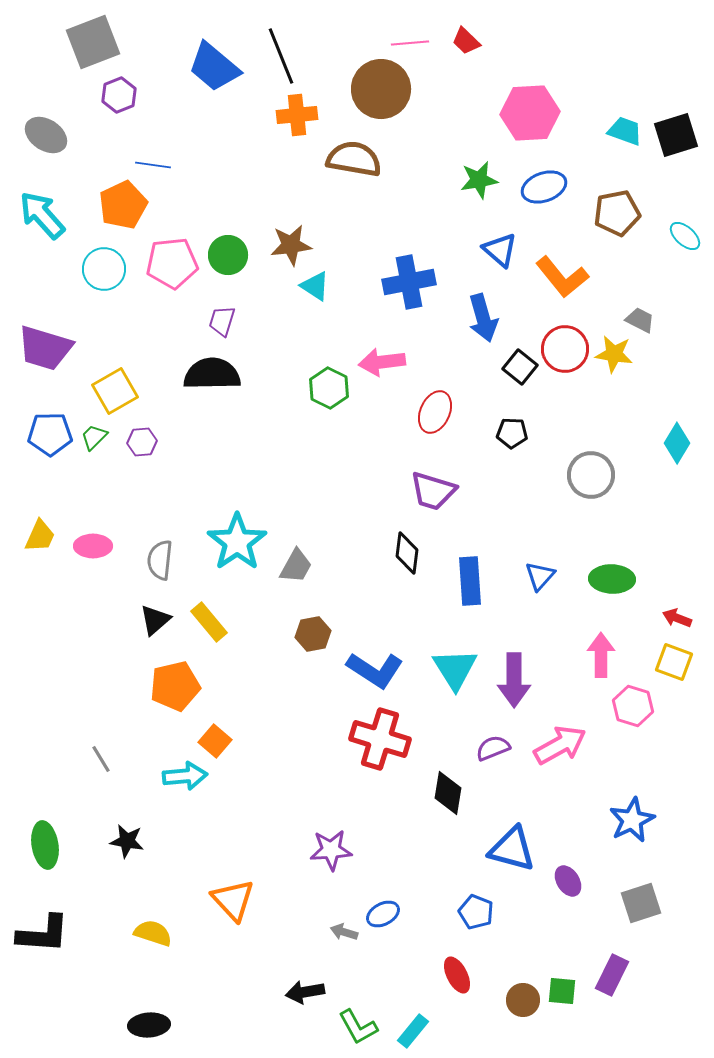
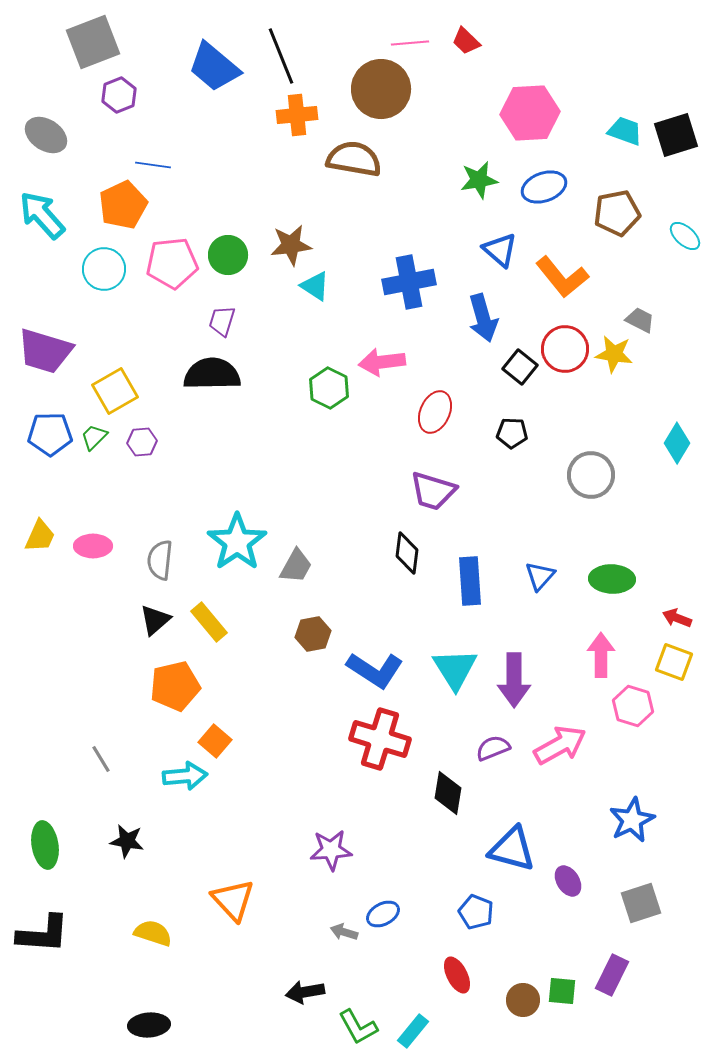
purple trapezoid at (45, 348): moved 3 px down
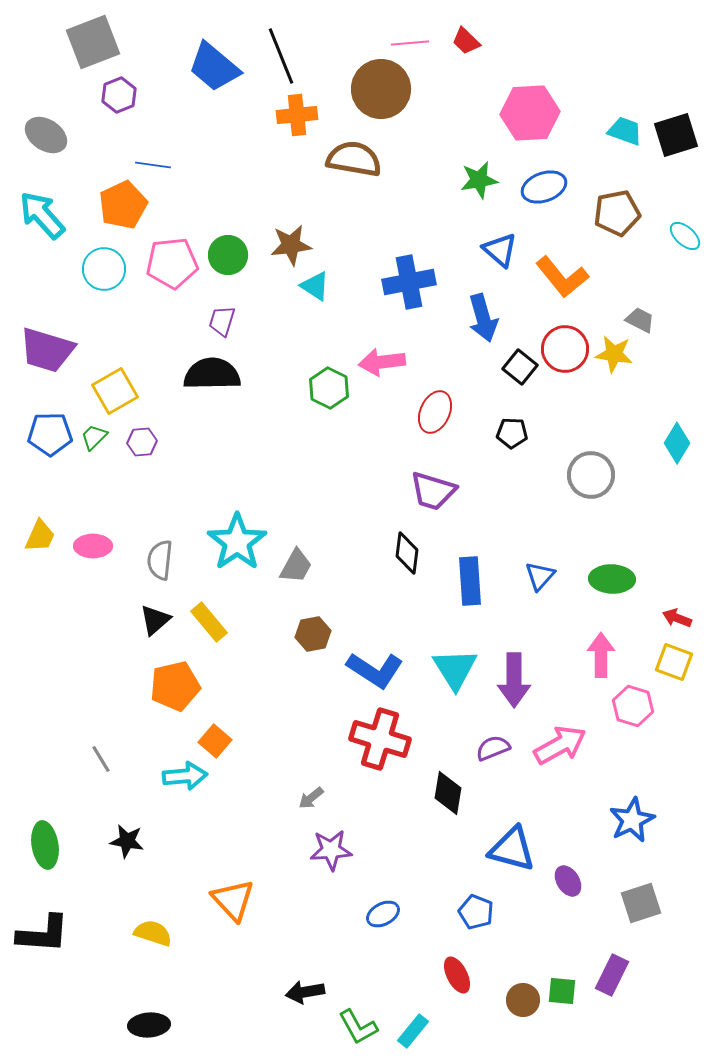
purple trapezoid at (45, 351): moved 2 px right, 1 px up
gray arrow at (344, 932): moved 33 px left, 134 px up; rotated 56 degrees counterclockwise
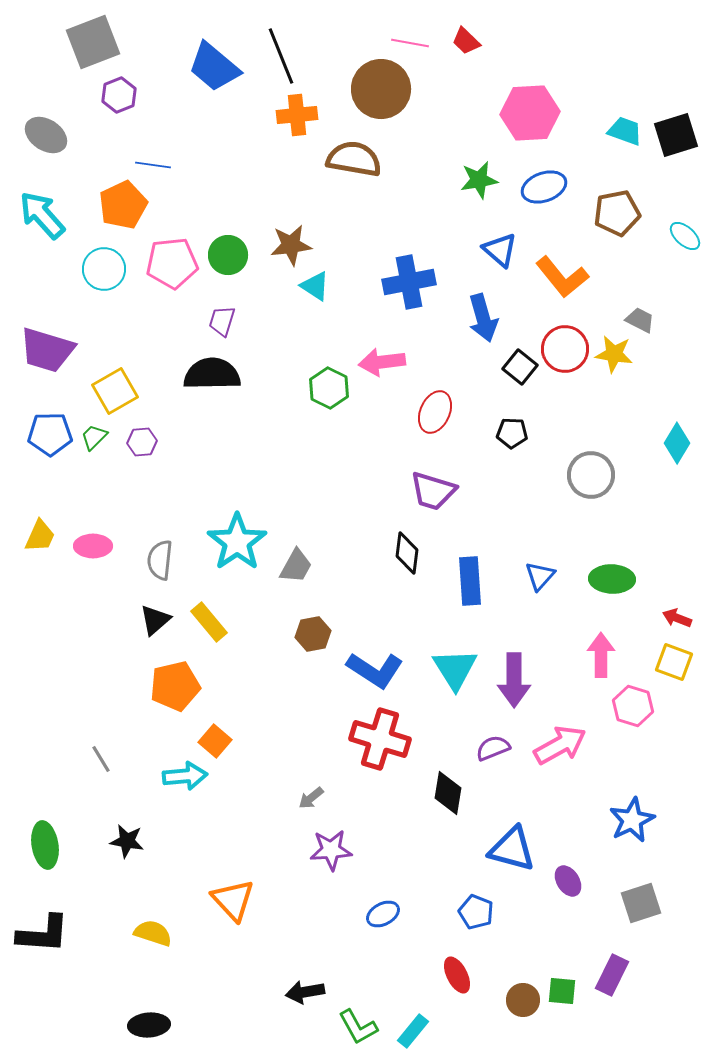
pink line at (410, 43): rotated 15 degrees clockwise
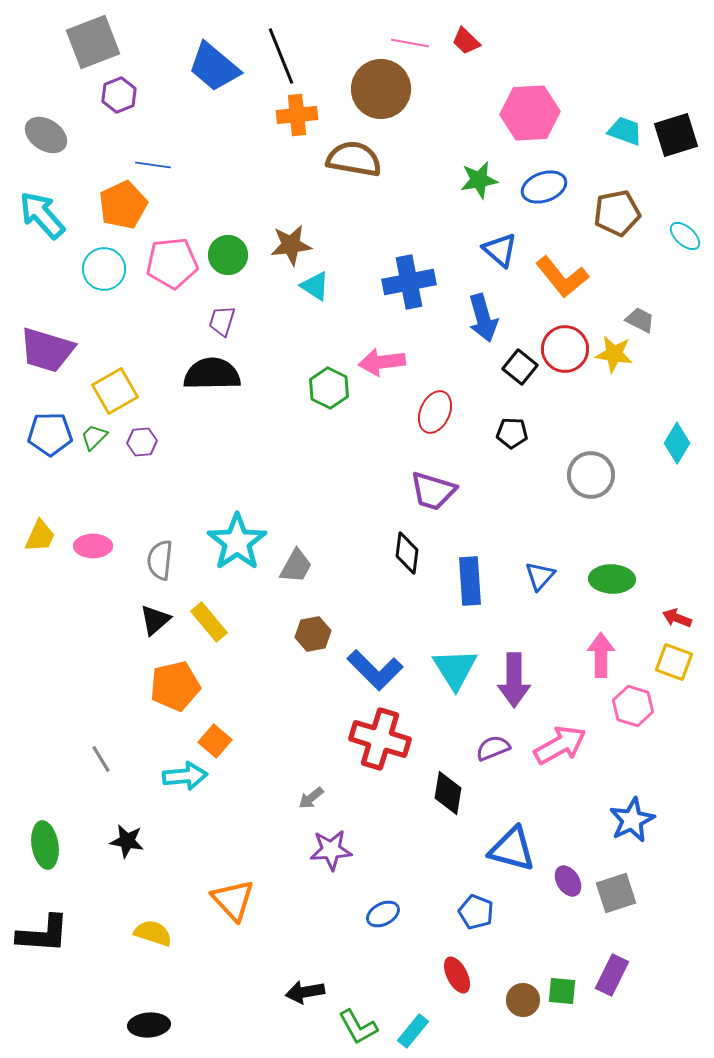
blue L-shape at (375, 670): rotated 12 degrees clockwise
gray square at (641, 903): moved 25 px left, 10 px up
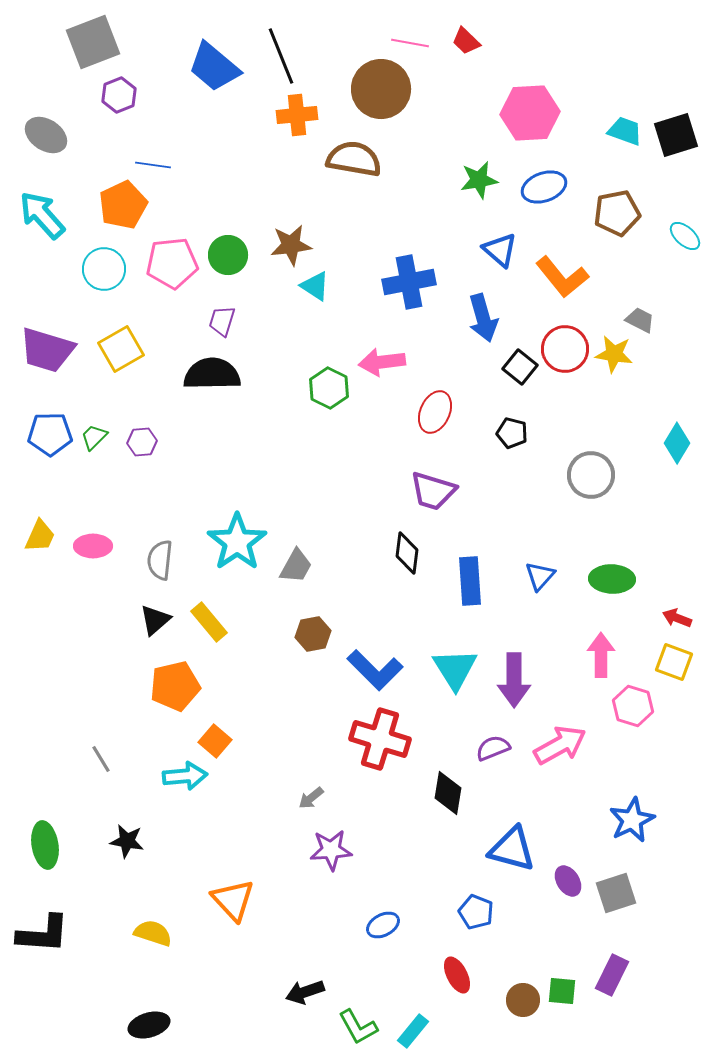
yellow square at (115, 391): moved 6 px right, 42 px up
black pentagon at (512, 433): rotated 12 degrees clockwise
blue ellipse at (383, 914): moved 11 px down
black arrow at (305, 992): rotated 9 degrees counterclockwise
black ellipse at (149, 1025): rotated 12 degrees counterclockwise
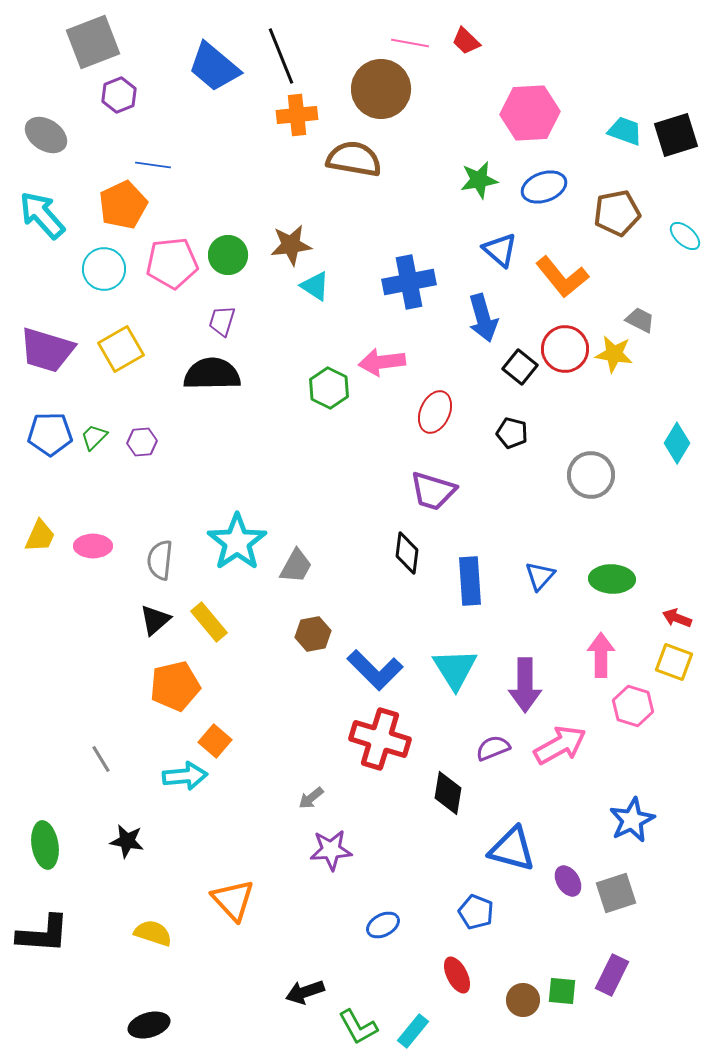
purple arrow at (514, 680): moved 11 px right, 5 px down
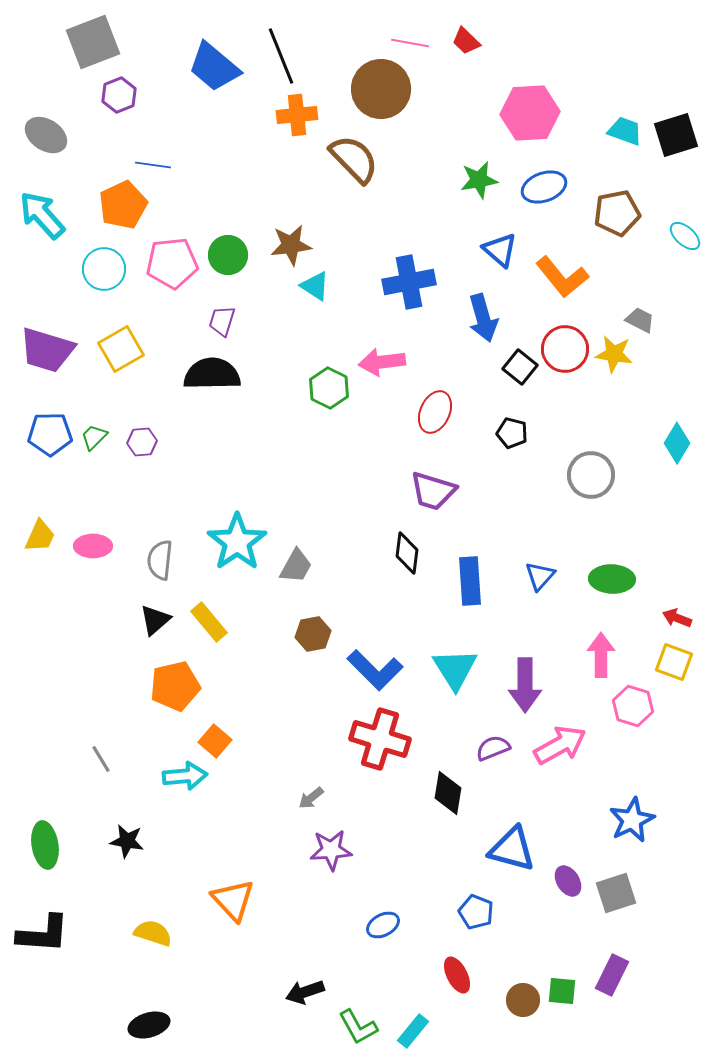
brown semicircle at (354, 159): rotated 36 degrees clockwise
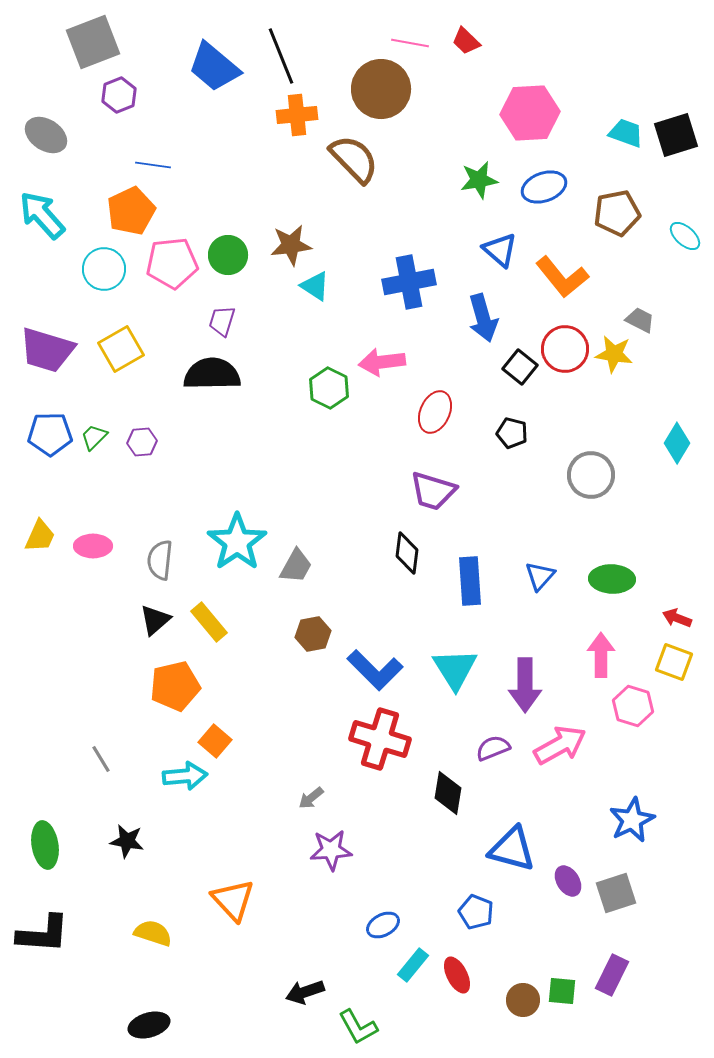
cyan trapezoid at (625, 131): moved 1 px right, 2 px down
orange pentagon at (123, 205): moved 8 px right, 6 px down
cyan rectangle at (413, 1031): moved 66 px up
